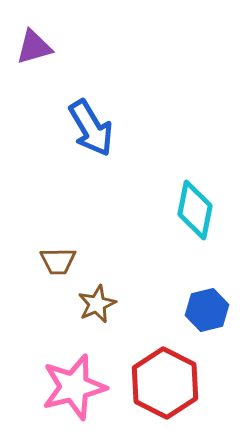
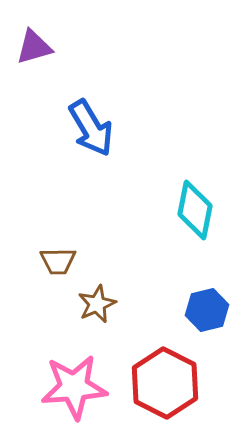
pink star: rotated 10 degrees clockwise
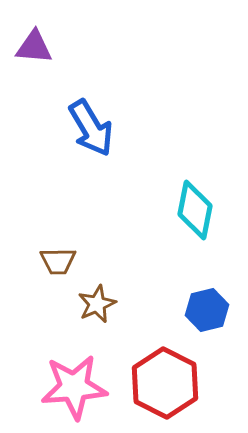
purple triangle: rotated 21 degrees clockwise
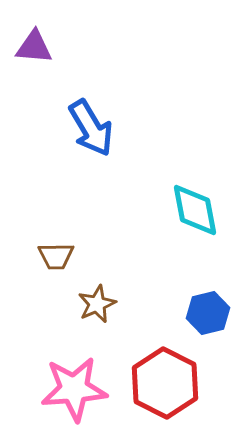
cyan diamond: rotated 22 degrees counterclockwise
brown trapezoid: moved 2 px left, 5 px up
blue hexagon: moved 1 px right, 3 px down
pink star: moved 2 px down
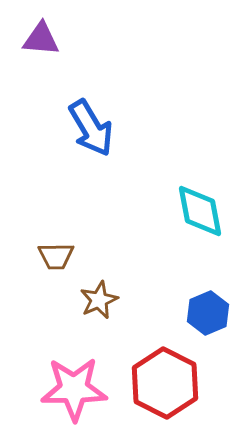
purple triangle: moved 7 px right, 8 px up
cyan diamond: moved 5 px right, 1 px down
brown star: moved 2 px right, 4 px up
blue hexagon: rotated 9 degrees counterclockwise
pink star: rotated 4 degrees clockwise
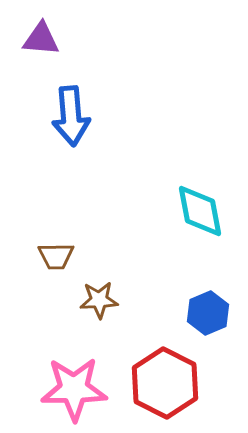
blue arrow: moved 20 px left, 12 px up; rotated 26 degrees clockwise
brown star: rotated 21 degrees clockwise
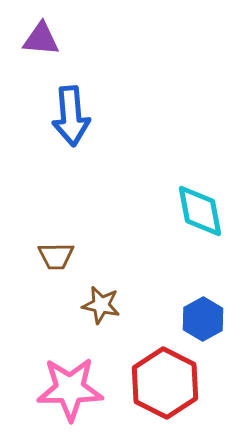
brown star: moved 2 px right, 5 px down; rotated 15 degrees clockwise
blue hexagon: moved 5 px left, 6 px down; rotated 6 degrees counterclockwise
pink star: moved 4 px left
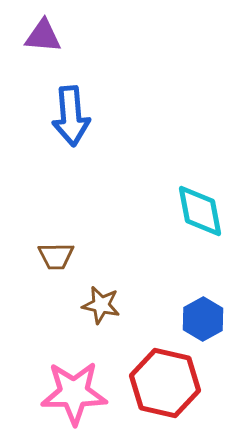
purple triangle: moved 2 px right, 3 px up
red hexagon: rotated 14 degrees counterclockwise
pink star: moved 4 px right, 4 px down
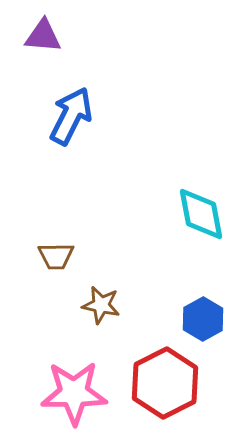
blue arrow: rotated 148 degrees counterclockwise
cyan diamond: moved 1 px right, 3 px down
red hexagon: rotated 20 degrees clockwise
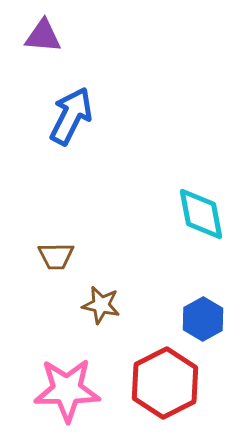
pink star: moved 7 px left, 3 px up
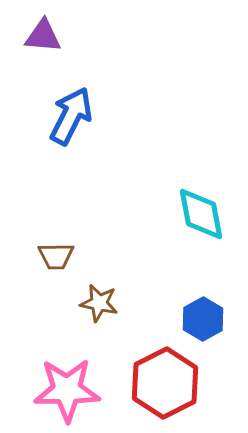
brown star: moved 2 px left, 2 px up
